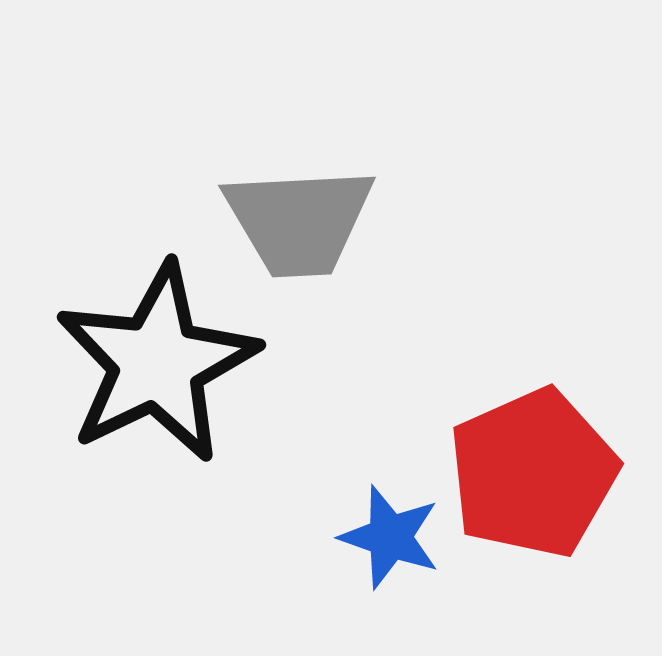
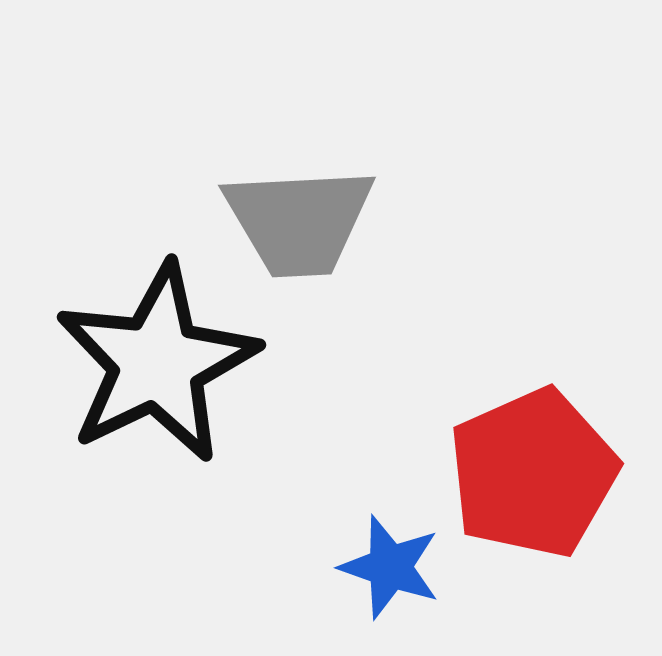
blue star: moved 30 px down
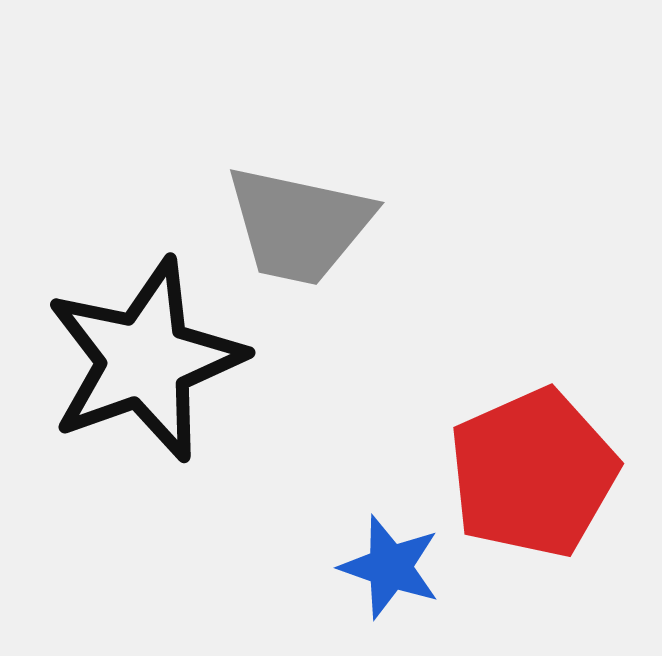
gray trapezoid: moved 4 px down; rotated 15 degrees clockwise
black star: moved 12 px left, 3 px up; rotated 6 degrees clockwise
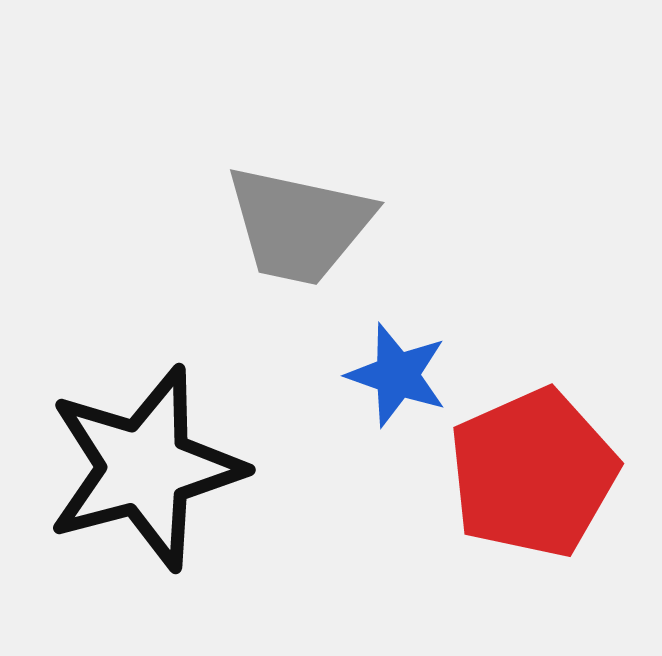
black star: moved 108 px down; rotated 5 degrees clockwise
blue star: moved 7 px right, 192 px up
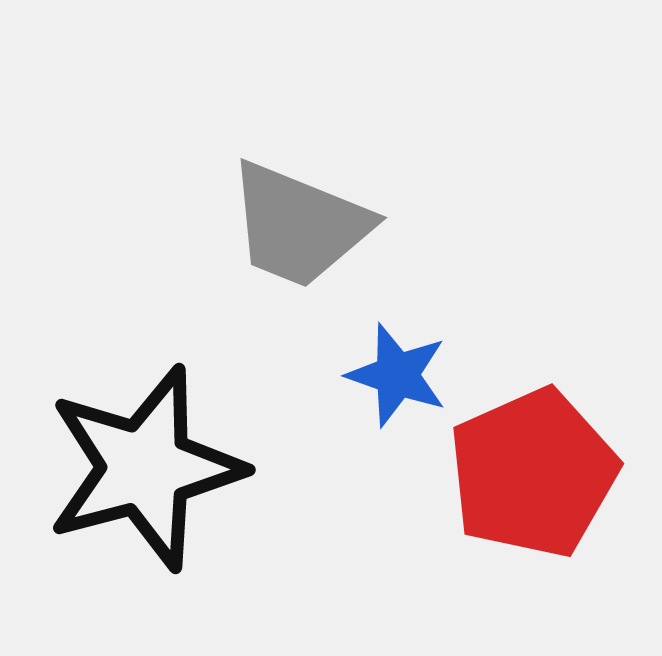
gray trapezoid: rotated 10 degrees clockwise
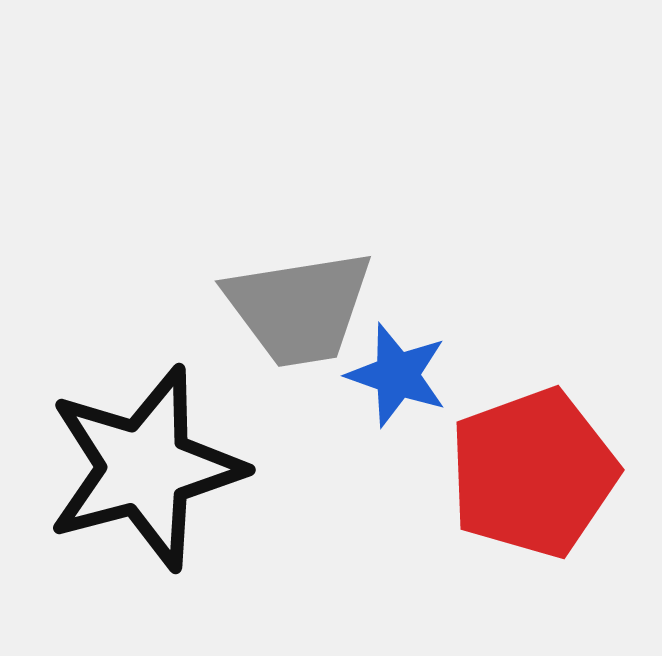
gray trapezoid: moved 83 px down; rotated 31 degrees counterclockwise
red pentagon: rotated 4 degrees clockwise
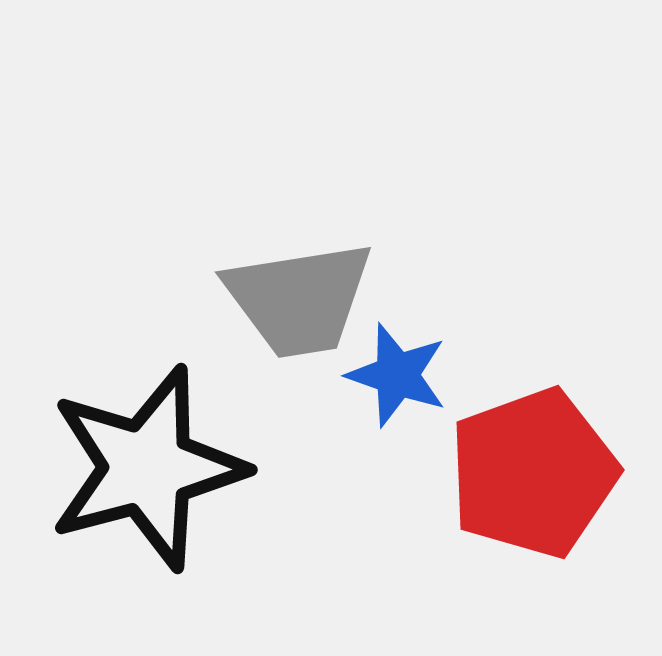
gray trapezoid: moved 9 px up
black star: moved 2 px right
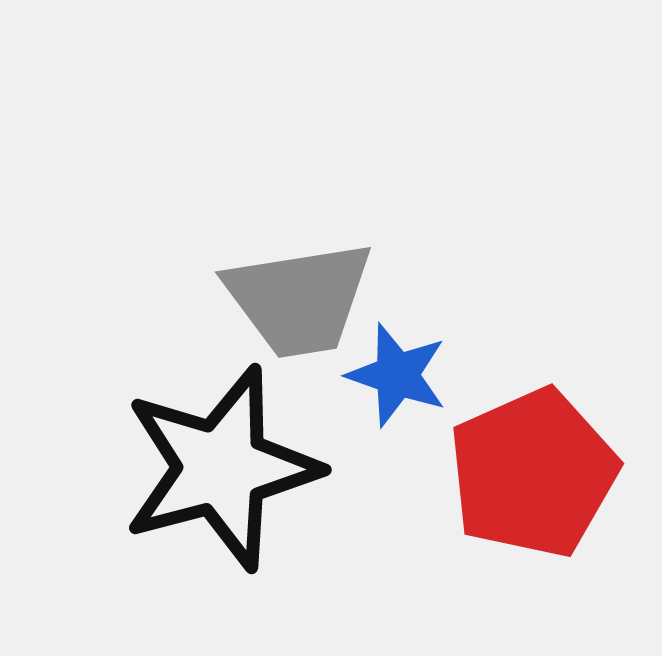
black star: moved 74 px right
red pentagon: rotated 4 degrees counterclockwise
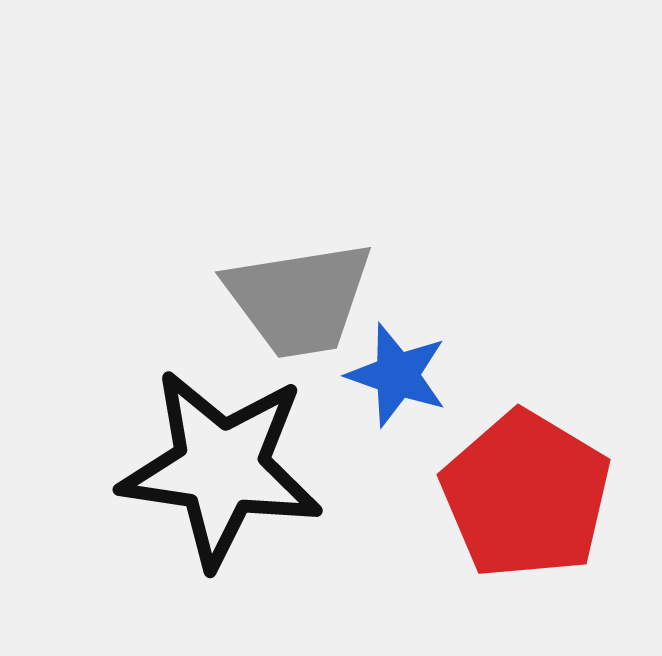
black star: rotated 23 degrees clockwise
red pentagon: moved 7 px left, 22 px down; rotated 17 degrees counterclockwise
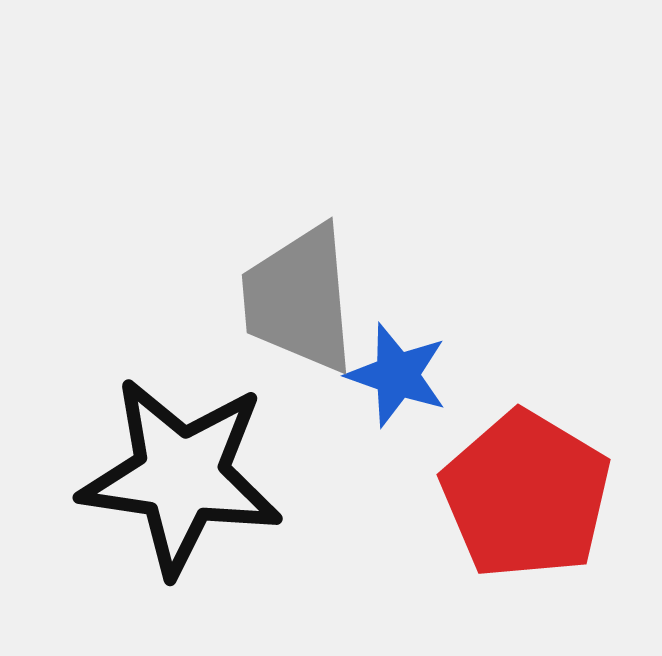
gray trapezoid: rotated 94 degrees clockwise
black star: moved 40 px left, 8 px down
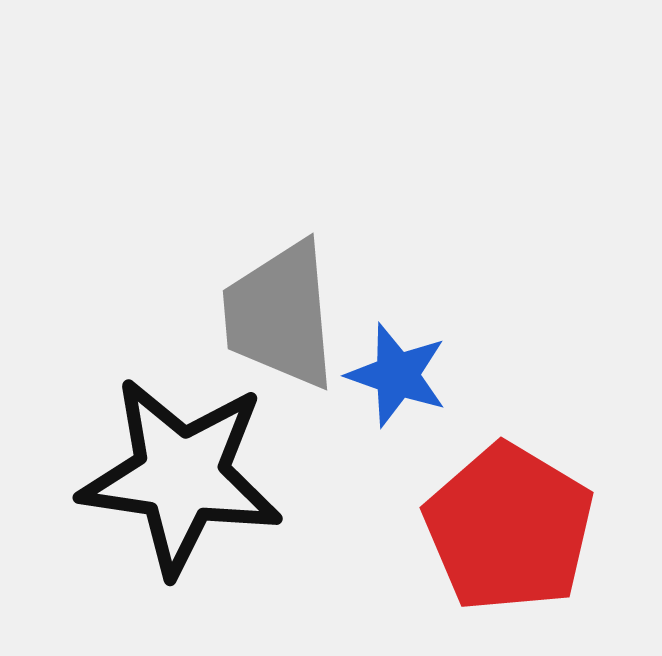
gray trapezoid: moved 19 px left, 16 px down
red pentagon: moved 17 px left, 33 px down
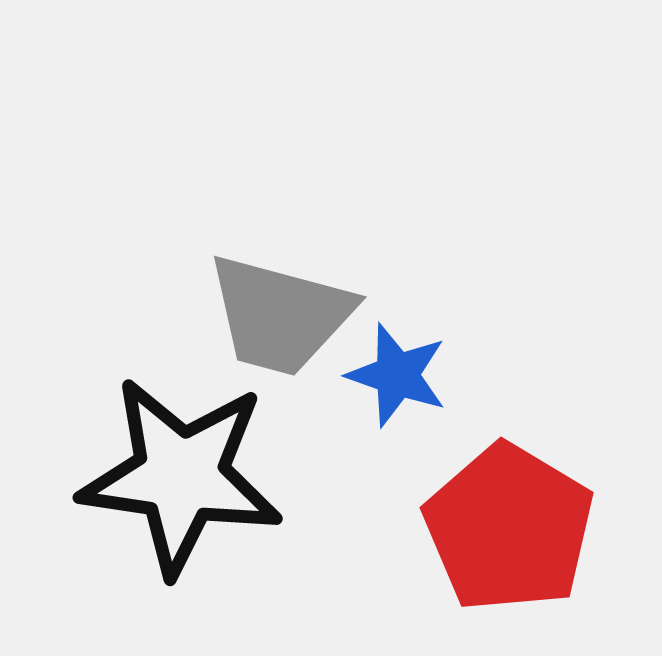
gray trapezoid: rotated 70 degrees counterclockwise
